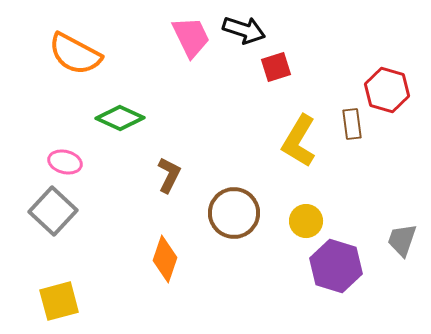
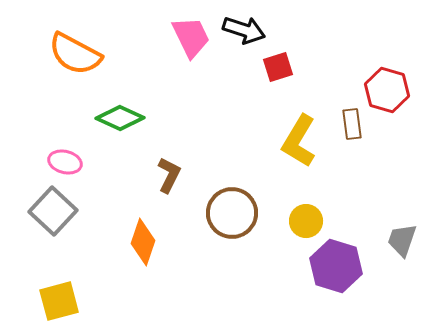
red square: moved 2 px right
brown circle: moved 2 px left
orange diamond: moved 22 px left, 17 px up
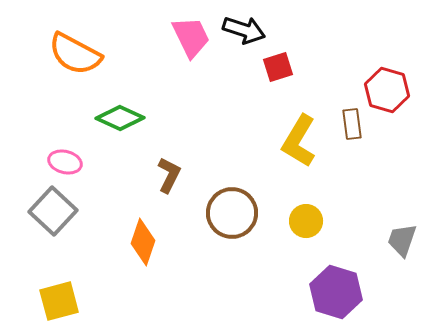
purple hexagon: moved 26 px down
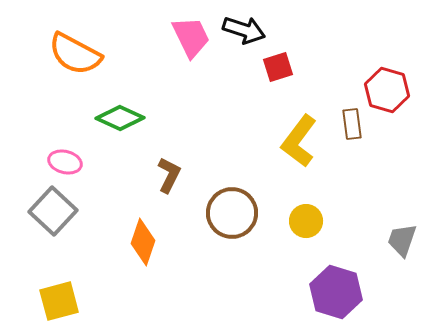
yellow L-shape: rotated 6 degrees clockwise
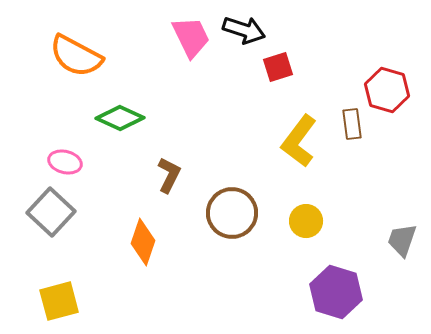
orange semicircle: moved 1 px right, 2 px down
gray square: moved 2 px left, 1 px down
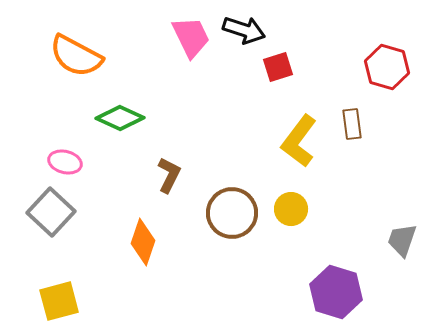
red hexagon: moved 23 px up
yellow circle: moved 15 px left, 12 px up
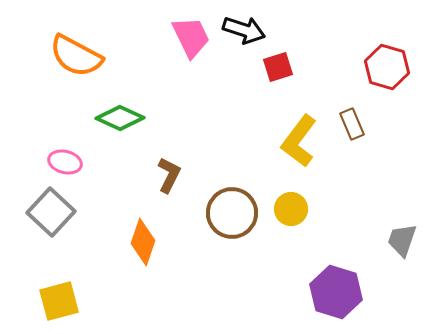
brown rectangle: rotated 16 degrees counterclockwise
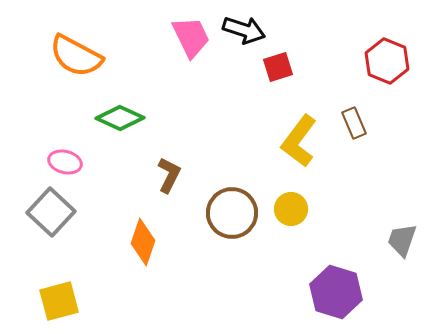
red hexagon: moved 6 px up; rotated 6 degrees clockwise
brown rectangle: moved 2 px right, 1 px up
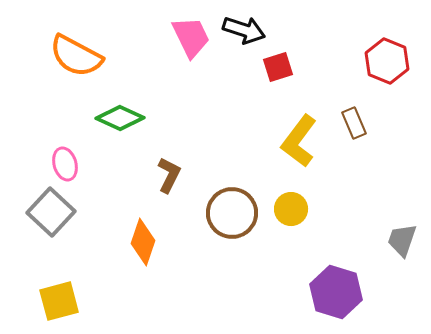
pink ellipse: moved 2 px down; rotated 60 degrees clockwise
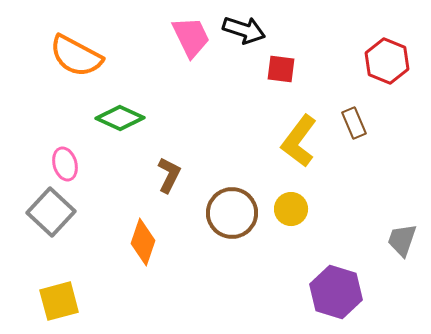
red square: moved 3 px right, 2 px down; rotated 24 degrees clockwise
